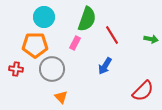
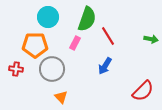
cyan circle: moved 4 px right
red line: moved 4 px left, 1 px down
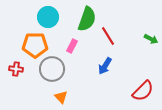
green arrow: rotated 16 degrees clockwise
pink rectangle: moved 3 px left, 3 px down
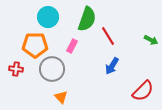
green arrow: moved 1 px down
blue arrow: moved 7 px right
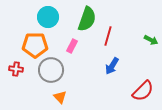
red line: rotated 48 degrees clockwise
gray circle: moved 1 px left, 1 px down
orange triangle: moved 1 px left
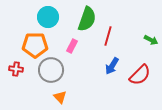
red semicircle: moved 3 px left, 16 px up
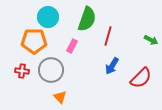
orange pentagon: moved 1 px left, 4 px up
red cross: moved 6 px right, 2 px down
red semicircle: moved 1 px right, 3 px down
